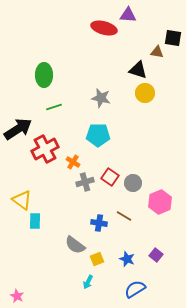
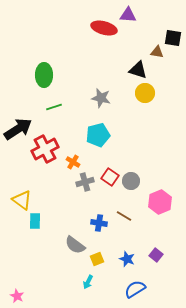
cyan pentagon: rotated 15 degrees counterclockwise
gray circle: moved 2 px left, 2 px up
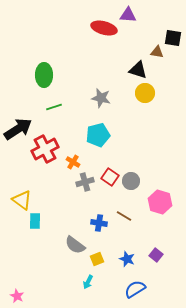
pink hexagon: rotated 20 degrees counterclockwise
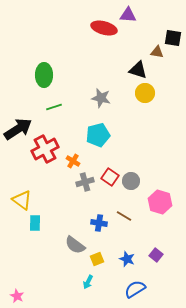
orange cross: moved 1 px up
cyan rectangle: moved 2 px down
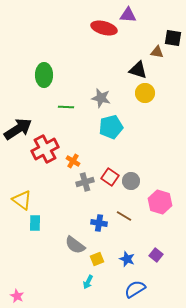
green line: moved 12 px right; rotated 21 degrees clockwise
cyan pentagon: moved 13 px right, 8 px up
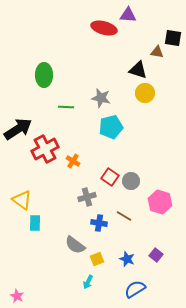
gray cross: moved 2 px right, 15 px down
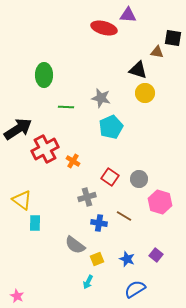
cyan pentagon: rotated 10 degrees counterclockwise
gray circle: moved 8 px right, 2 px up
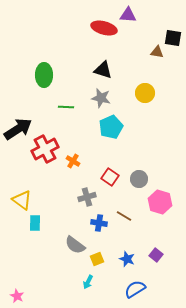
black triangle: moved 35 px left
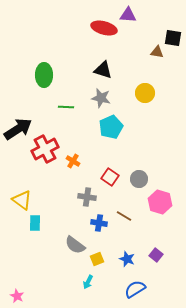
gray cross: rotated 24 degrees clockwise
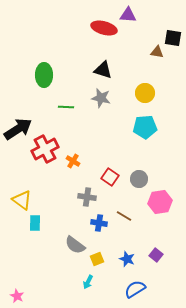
cyan pentagon: moved 34 px right; rotated 20 degrees clockwise
pink hexagon: rotated 25 degrees counterclockwise
